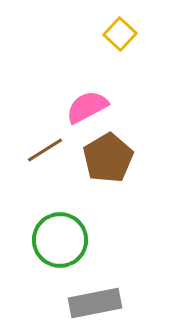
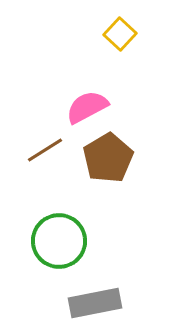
green circle: moved 1 px left, 1 px down
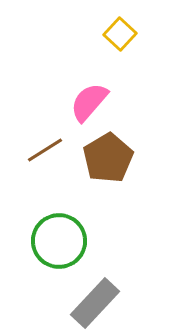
pink semicircle: moved 2 px right, 5 px up; rotated 21 degrees counterclockwise
gray rectangle: rotated 36 degrees counterclockwise
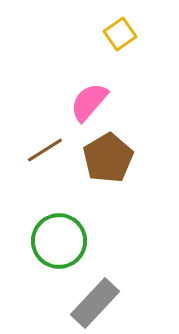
yellow square: rotated 12 degrees clockwise
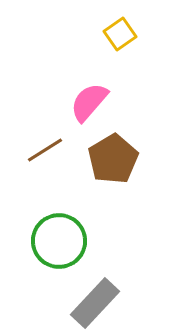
brown pentagon: moved 5 px right, 1 px down
